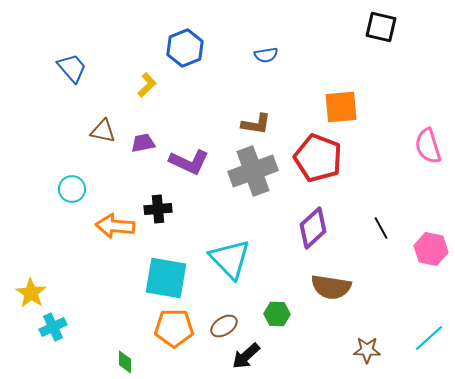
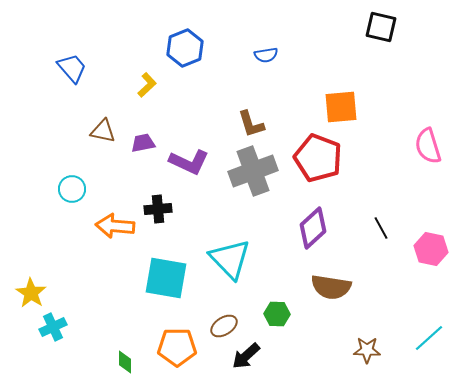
brown L-shape: moved 5 px left; rotated 64 degrees clockwise
orange pentagon: moved 3 px right, 19 px down
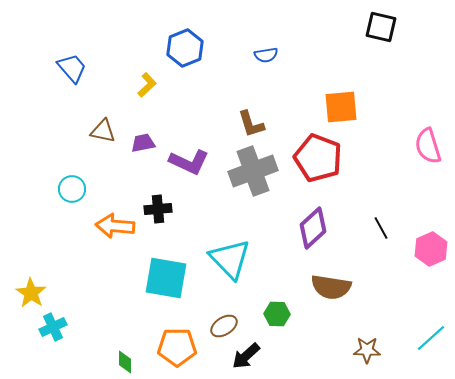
pink hexagon: rotated 24 degrees clockwise
cyan line: moved 2 px right
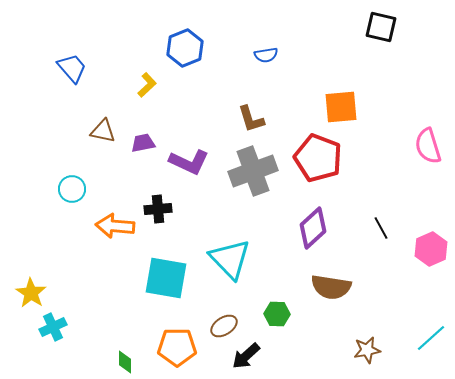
brown L-shape: moved 5 px up
brown star: rotated 12 degrees counterclockwise
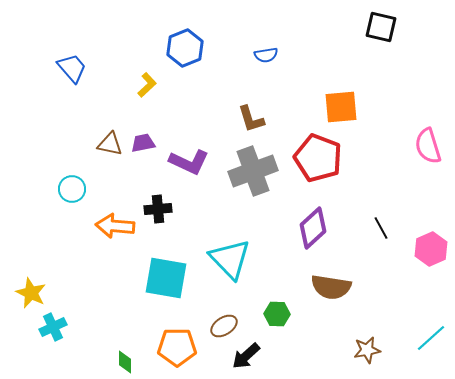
brown triangle: moved 7 px right, 13 px down
yellow star: rotated 8 degrees counterclockwise
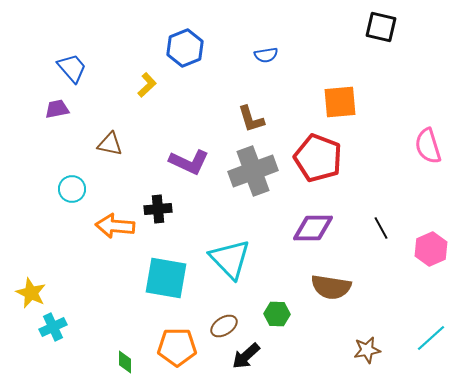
orange square: moved 1 px left, 5 px up
purple trapezoid: moved 86 px left, 34 px up
purple diamond: rotated 42 degrees clockwise
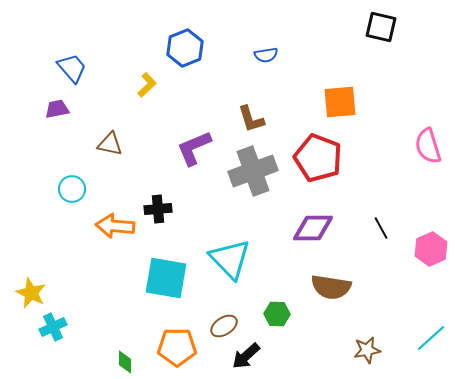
purple L-shape: moved 5 px right, 14 px up; rotated 132 degrees clockwise
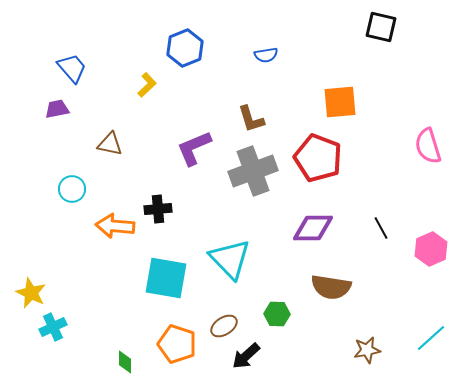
orange pentagon: moved 3 px up; rotated 18 degrees clockwise
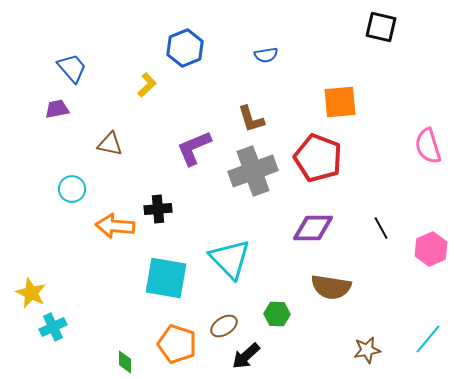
cyan line: moved 3 px left, 1 px down; rotated 8 degrees counterclockwise
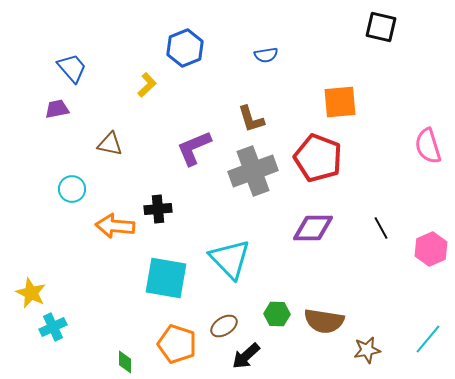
brown semicircle: moved 7 px left, 34 px down
